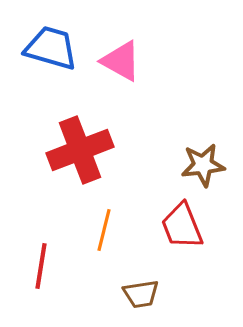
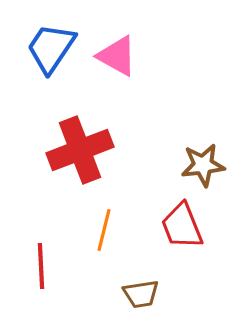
blue trapezoid: rotated 72 degrees counterclockwise
pink triangle: moved 4 px left, 5 px up
red line: rotated 12 degrees counterclockwise
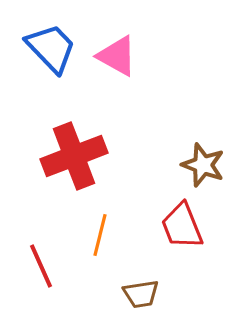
blue trapezoid: rotated 102 degrees clockwise
red cross: moved 6 px left, 6 px down
brown star: rotated 27 degrees clockwise
orange line: moved 4 px left, 5 px down
red line: rotated 21 degrees counterclockwise
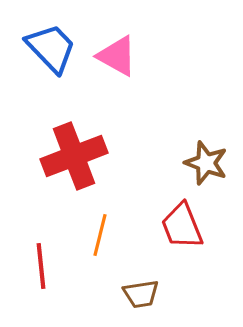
brown star: moved 3 px right, 2 px up
red line: rotated 18 degrees clockwise
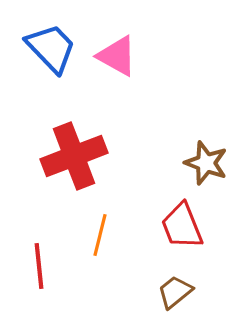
red line: moved 2 px left
brown trapezoid: moved 34 px right, 2 px up; rotated 150 degrees clockwise
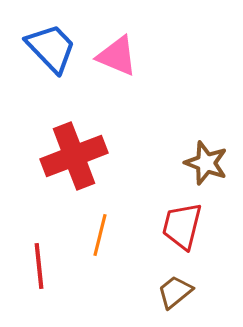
pink triangle: rotated 6 degrees counterclockwise
red trapezoid: rotated 36 degrees clockwise
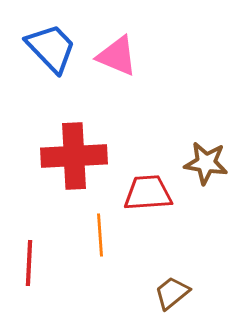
red cross: rotated 18 degrees clockwise
brown star: rotated 12 degrees counterclockwise
red trapezoid: moved 34 px left, 33 px up; rotated 72 degrees clockwise
orange line: rotated 18 degrees counterclockwise
red line: moved 10 px left, 3 px up; rotated 9 degrees clockwise
brown trapezoid: moved 3 px left, 1 px down
